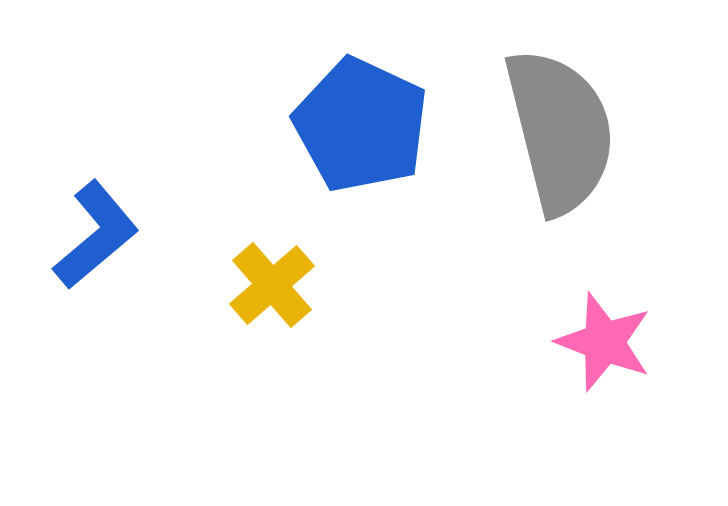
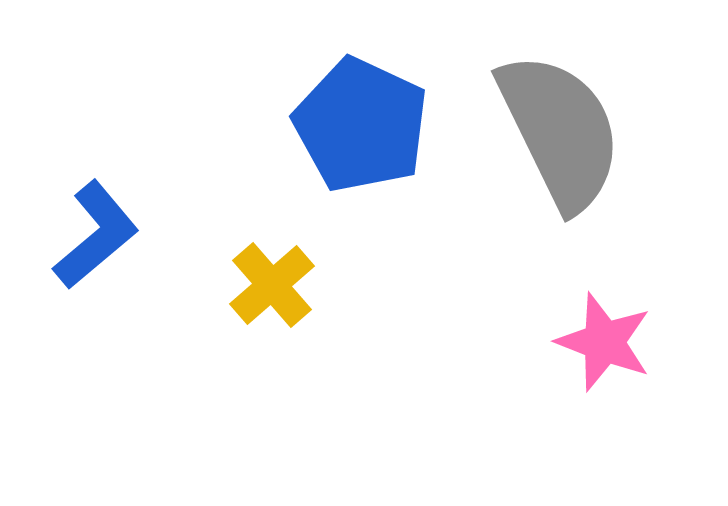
gray semicircle: rotated 12 degrees counterclockwise
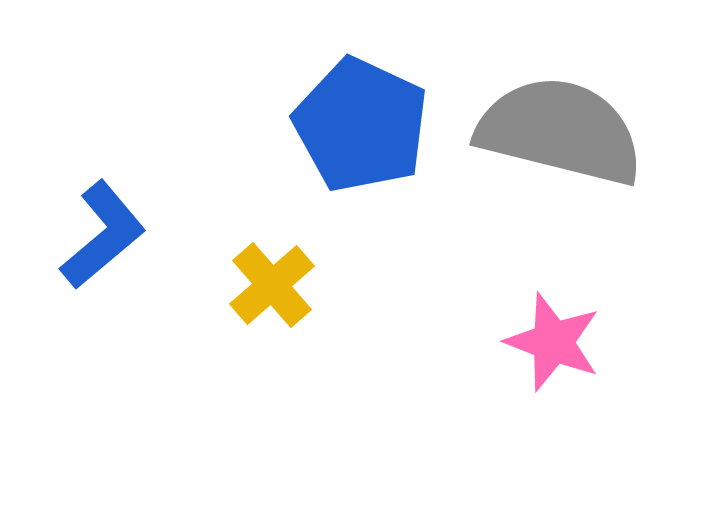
gray semicircle: rotated 50 degrees counterclockwise
blue L-shape: moved 7 px right
pink star: moved 51 px left
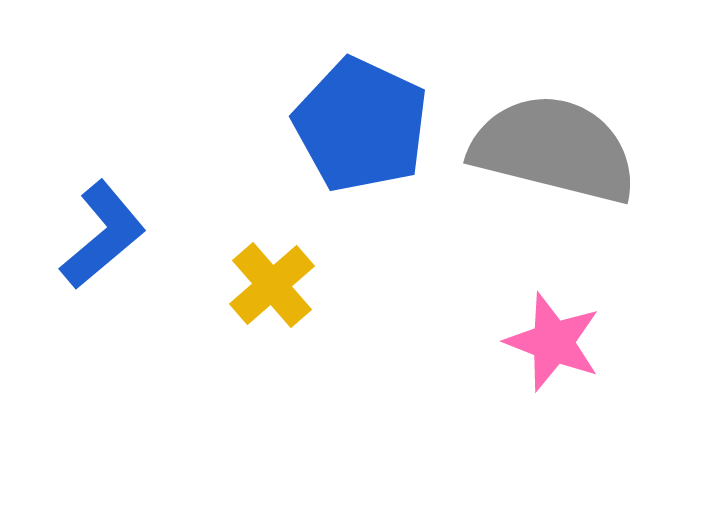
gray semicircle: moved 6 px left, 18 px down
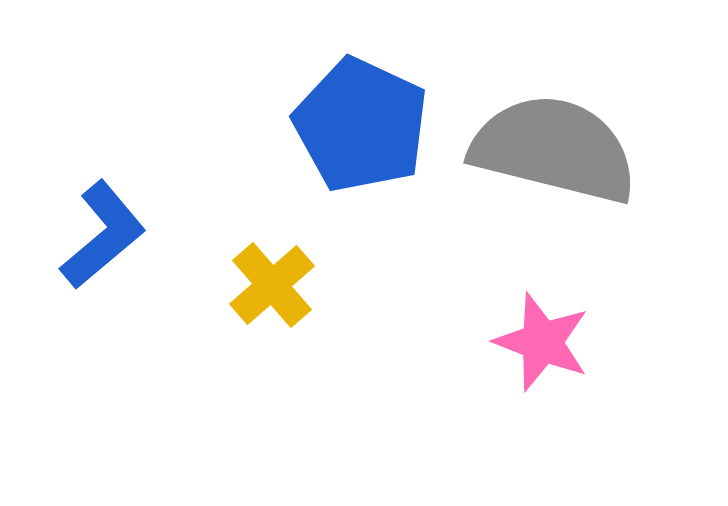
pink star: moved 11 px left
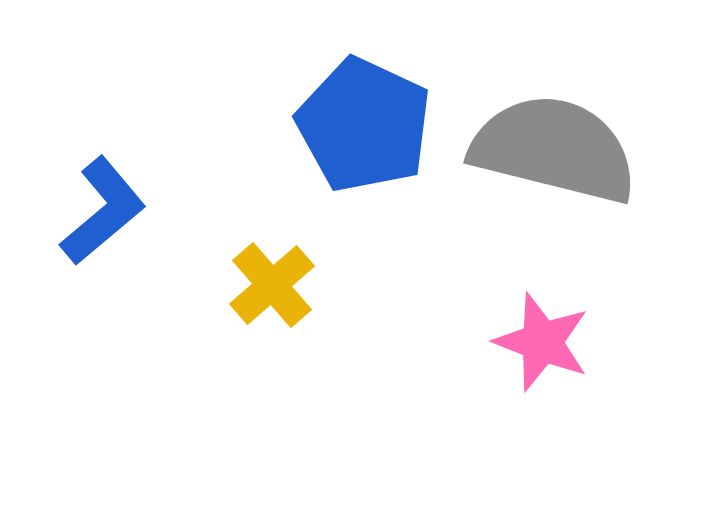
blue pentagon: moved 3 px right
blue L-shape: moved 24 px up
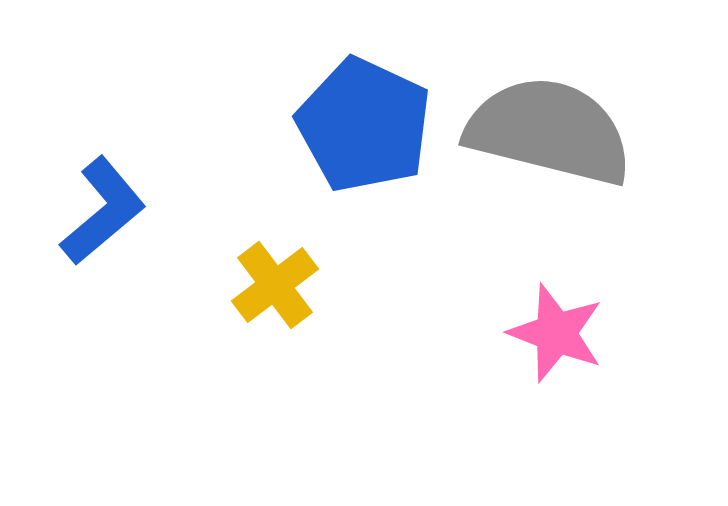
gray semicircle: moved 5 px left, 18 px up
yellow cross: moved 3 px right; rotated 4 degrees clockwise
pink star: moved 14 px right, 9 px up
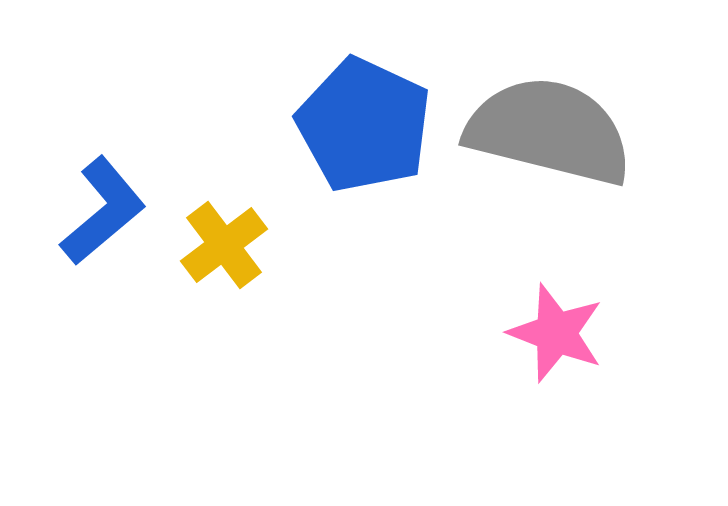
yellow cross: moved 51 px left, 40 px up
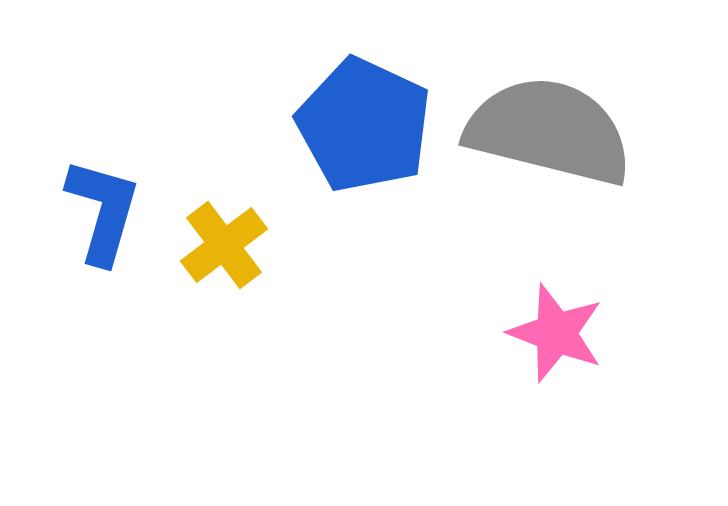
blue L-shape: rotated 34 degrees counterclockwise
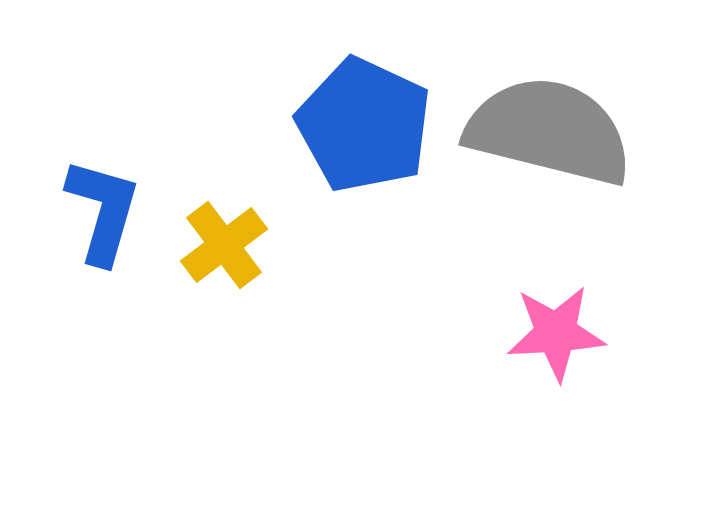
pink star: rotated 24 degrees counterclockwise
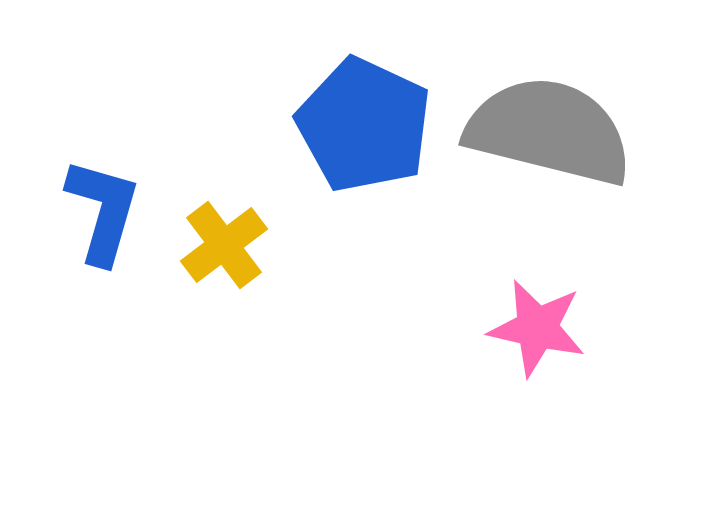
pink star: moved 19 px left, 5 px up; rotated 16 degrees clockwise
